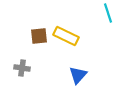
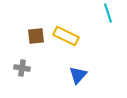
brown square: moved 3 px left
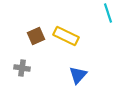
brown square: rotated 18 degrees counterclockwise
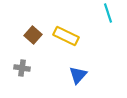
brown square: moved 3 px left, 1 px up; rotated 24 degrees counterclockwise
